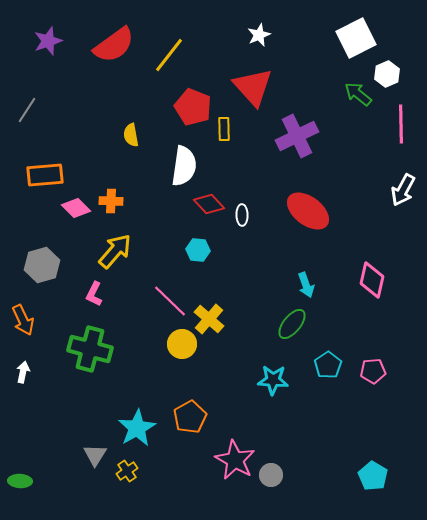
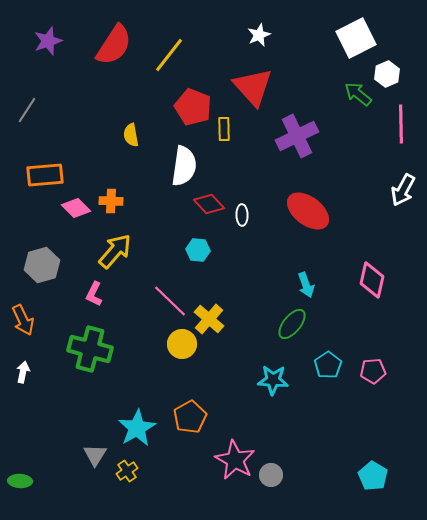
red semicircle at (114, 45): rotated 21 degrees counterclockwise
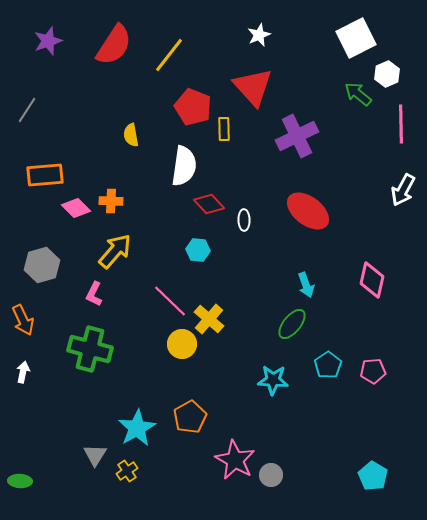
white ellipse at (242, 215): moved 2 px right, 5 px down
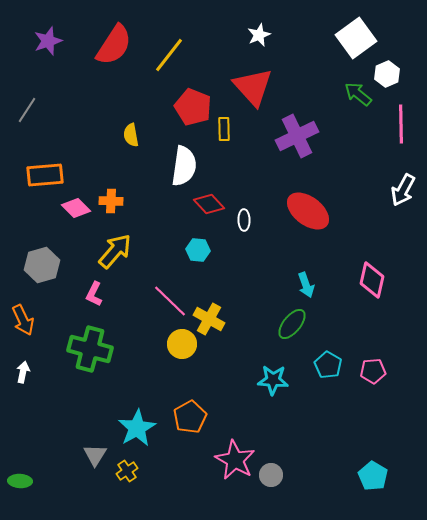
white square at (356, 38): rotated 9 degrees counterclockwise
yellow cross at (209, 319): rotated 12 degrees counterclockwise
cyan pentagon at (328, 365): rotated 8 degrees counterclockwise
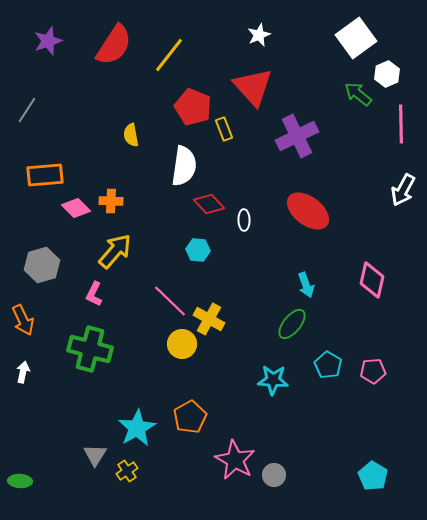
yellow rectangle at (224, 129): rotated 20 degrees counterclockwise
gray circle at (271, 475): moved 3 px right
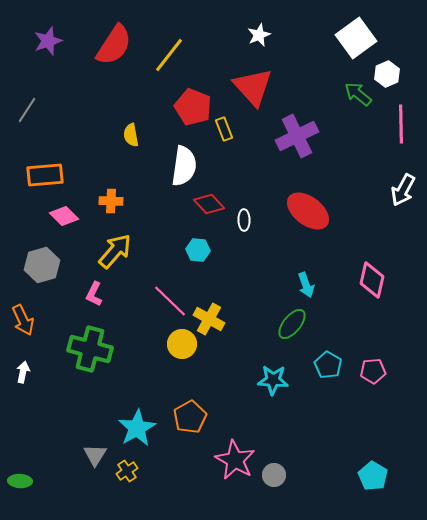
pink diamond at (76, 208): moved 12 px left, 8 px down
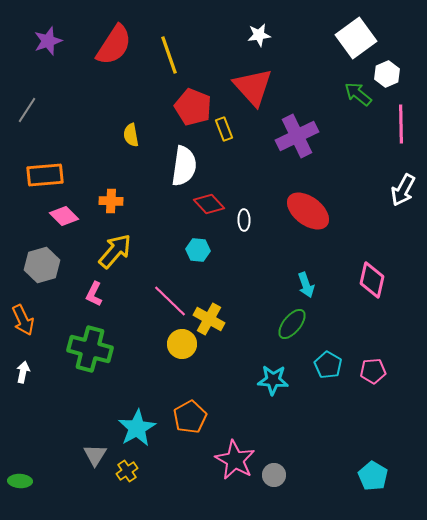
white star at (259, 35): rotated 15 degrees clockwise
yellow line at (169, 55): rotated 57 degrees counterclockwise
